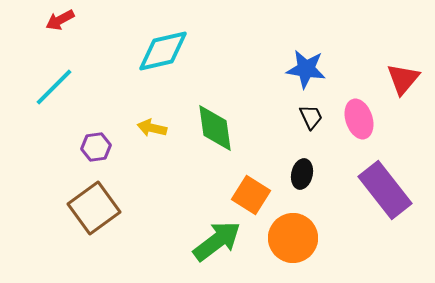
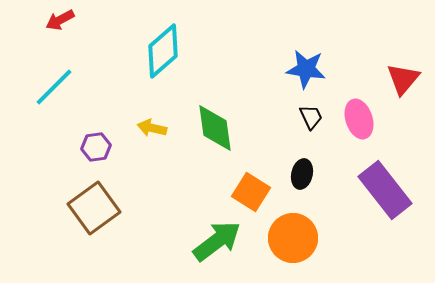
cyan diamond: rotated 28 degrees counterclockwise
orange square: moved 3 px up
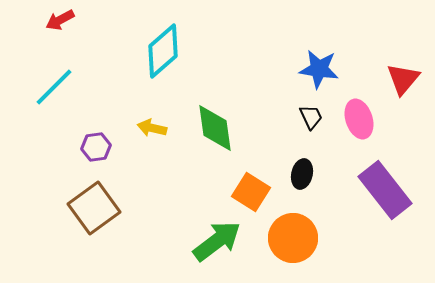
blue star: moved 13 px right
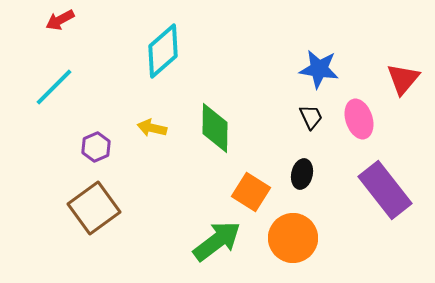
green diamond: rotated 9 degrees clockwise
purple hexagon: rotated 16 degrees counterclockwise
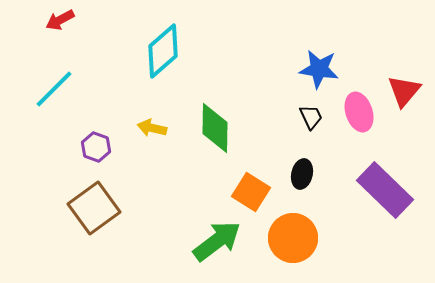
red triangle: moved 1 px right, 12 px down
cyan line: moved 2 px down
pink ellipse: moved 7 px up
purple hexagon: rotated 16 degrees counterclockwise
purple rectangle: rotated 8 degrees counterclockwise
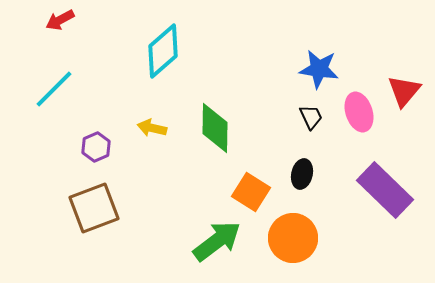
purple hexagon: rotated 16 degrees clockwise
brown square: rotated 15 degrees clockwise
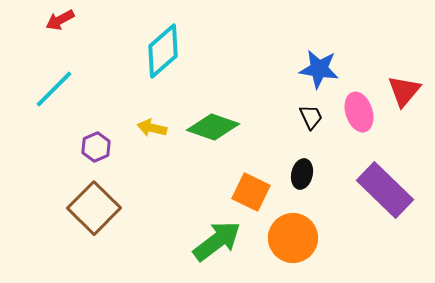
green diamond: moved 2 px left, 1 px up; rotated 72 degrees counterclockwise
orange square: rotated 6 degrees counterclockwise
brown square: rotated 24 degrees counterclockwise
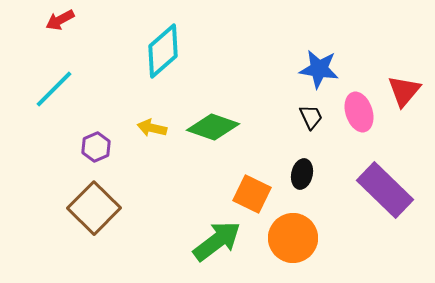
orange square: moved 1 px right, 2 px down
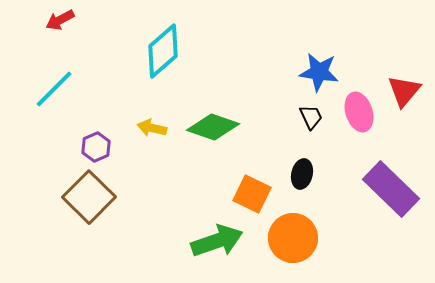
blue star: moved 3 px down
purple rectangle: moved 6 px right, 1 px up
brown square: moved 5 px left, 11 px up
green arrow: rotated 18 degrees clockwise
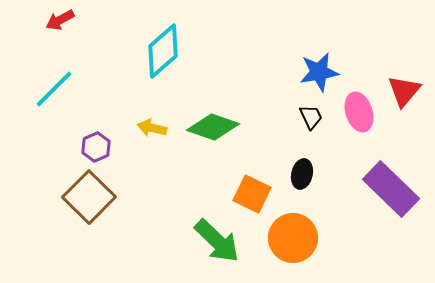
blue star: rotated 18 degrees counterclockwise
green arrow: rotated 63 degrees clockwise
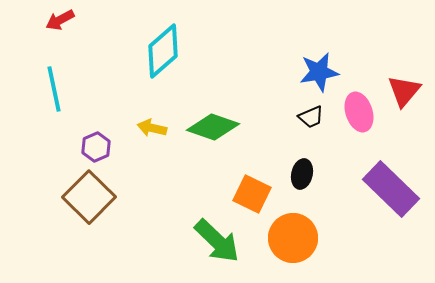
cyan line: rotated 57 degrees counterclockwise
black trapezoid: rotated 92 degrees clockwise
